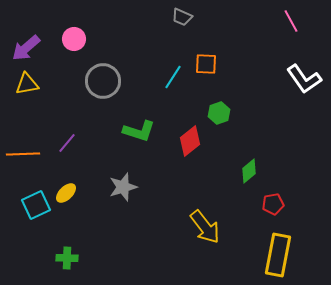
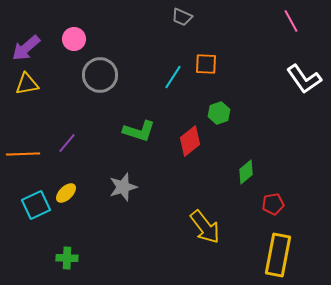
gray circle: moved 3 px left, 6 px up
green diamond: moved 3 px left, 1 px down
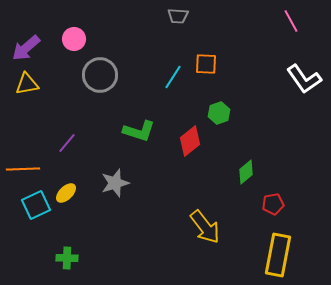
gray trapezoid: moved 4 px left, 1 px up; rotated 20 degrees counterclockwise
orange line: moved 15 px down
gray star: moved 8 px left, 4 px up
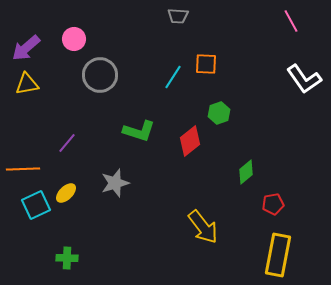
yellow arrow: moved 2 px left
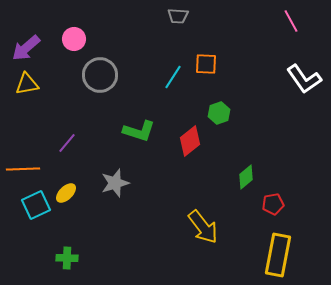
green diamond: moved 5 px down
